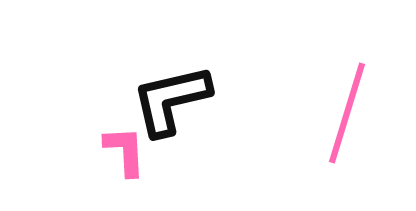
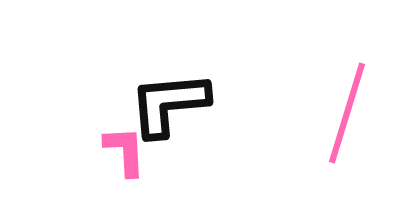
black L-shape: moved 2 px left, 4 px down; rotated 8 degrees clockwise
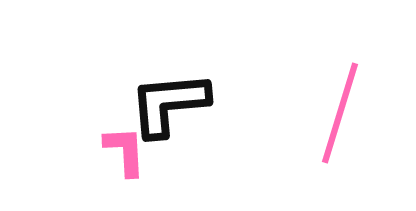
pink line: moved 7 px left
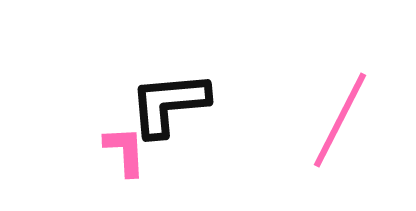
pink line: moved 7 px down; rotated 10 degrees clockwise
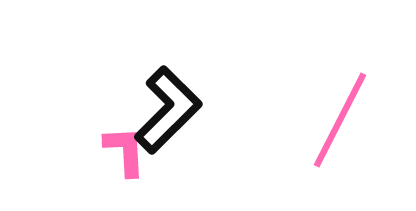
black L-shape: moved 1 px left, 6 px down; rotated 140 degrees clockwise
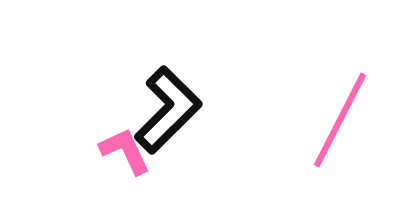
pink L-shape: rotated 22 degrees counterclockwise
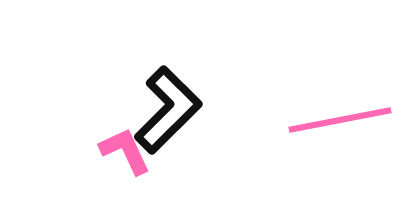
pink line: rotated 52 degrees clockwise
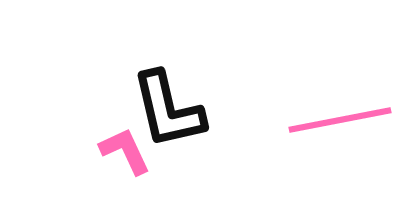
black L-shape: rotated 122 degrees clockwise
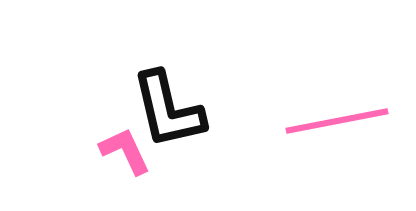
pink line: moved 3 px left, 1 px down
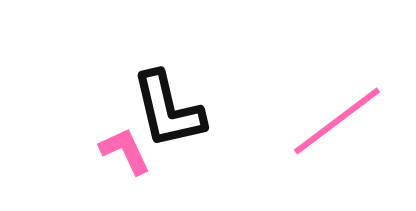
pink line: rotated 26 degrees counterclockwise
